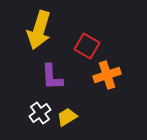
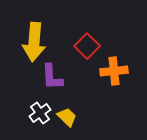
yellow arrow: moved 5 px left, 12 px down; rotated 12 degrees counterclockwise
red square: rotated 15 degrees clockwise
orange cross: moved 7 px right, 4 px up; rotated 12 degrees clockwise
yellow trapezoid: rotated 75 degrees clockwise
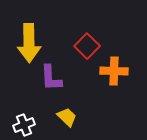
yellow arrow: moved 5 px left, 1 px down; rotated 6 degrees counterclockwise
orange cross: rotated 8 degrees clockwise
purple L-shape: moved 1 px left, 1 px down
white cross: moved 16 px left, 12 px down; rotated 15 degrees clockwise
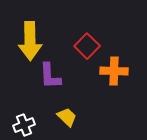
yellow arrow: moved 1 px right, 2 px up
purple L-shape: moved 1 px left, 2 px up
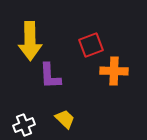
red square: moved 4 px right, 1 px up; rotated 25 degrees clockwise
yellow trapezoid: moved 2 px left, 2 px down
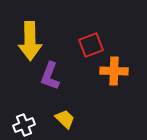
purple L-shape: rotated 24 degrees clockwise
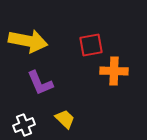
yellow arrow: moved 2 px left; rotated 78 degrees counterclockwise
red square: rotated 10 degrees clockwise
purple L-shape: moved 10 px left, 7 px down; rotated 44 degrees counterclockwise
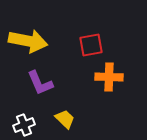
orange cross: moved 5 px left, 6 px down
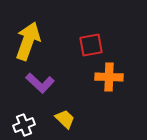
yellow arrow: rotated 81 degrees counterclockwise
purple L-shape: rotated 24 degrees counterclockwise
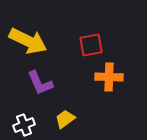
yellow arrow: rotated 96 degrees clockwise
purple L-shape: rotated 24 degrees clockwise
yellow trapezoid: rotated 80 degrees counterclockwise
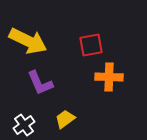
white cross: rotated 15 degrees counterclockwise
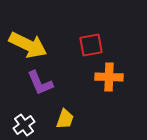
yellow arrow: moved 4 px down
yellow trapezoid: rotated 145 degrees clockwise
